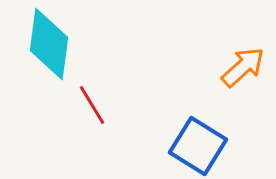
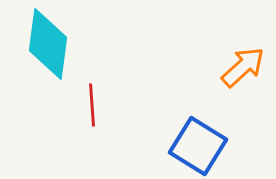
cyan diamond: moved 1 px left
red line: rotated 27 degrees clockwise
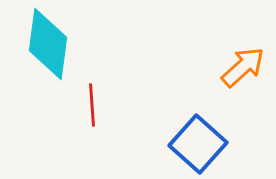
blue square: moved 2 px up; rotated 10 degrees clockwise
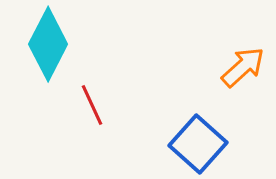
cyan diamond: rotated 20 degrees clockwise
red line: rotated 21 degrees counterclockwise
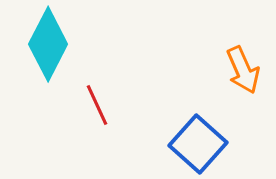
orange arrow: moved 3 px down; rotated 108 degrees clockwise
red line: moved 5 px right
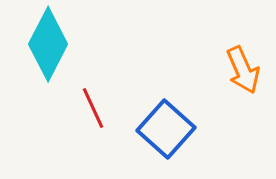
red line: moved 4 px left, 3 px down
blue square: moved 32 px left, 15 px up
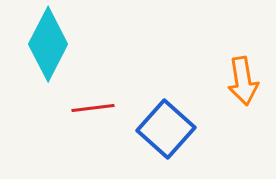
orange arrow: moved 11 px down; rotated 15 degrees clockwise
red line: rotated 72 degrees counterclockwise
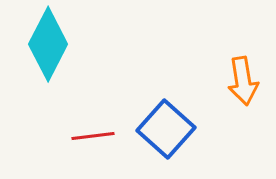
red line: moved 28 px down
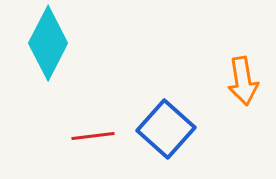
cyan diamond: moved 1 px up
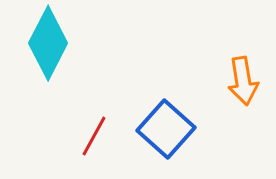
red line: moved 1 px right; rotated 54 degrees counterclockwise
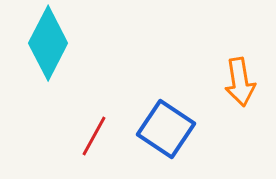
orange arrow: moved 3 px left, 1 px down
blue square: rotated 8 degrees counterclockwise
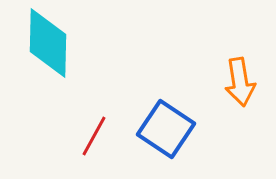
cyan diamond: rotated 26 degrees counterclockwise
